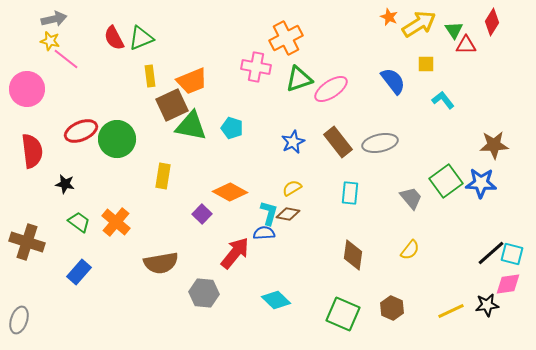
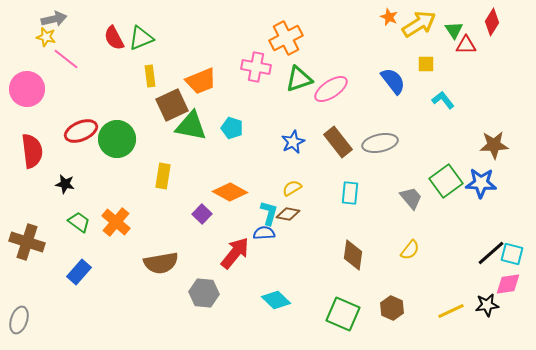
yellow star at (50, 41): moved 4 px left, 4 px up
orange trapezoid at (192, 81): moved 9 px right
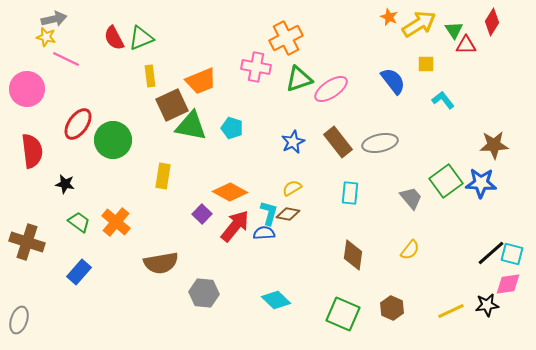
pink line at (66, 59): rotated 12 degrees counterclockwise
red ellipse at (81, 131): moved 3 px left, 7 px up; rotated 32 degrees counterclockwise
green circle at (117, 139): moved 4 px left, 1 px down
red arrow at (235, 253): moved 27 px up
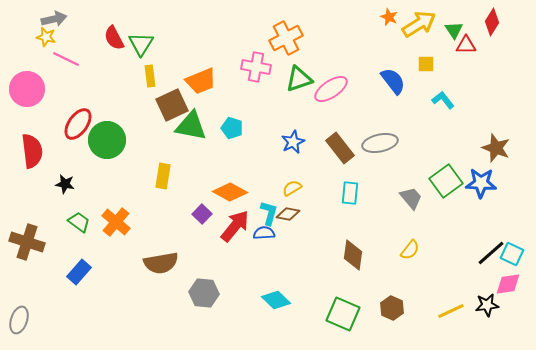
green triangle at (141, 38): moved 6 px down; rotated 36 degrees counterclockwise
green circle at (113, 140): moved 6 px left
brown rectangle at (338, 142): moved 2 px right, 6 px down
brown star at (494, 145): moved 2 px right, 3 px down; rotated 24 degrees clockwise
cyan square at (512, 254): rotated 10 degrees clockwise
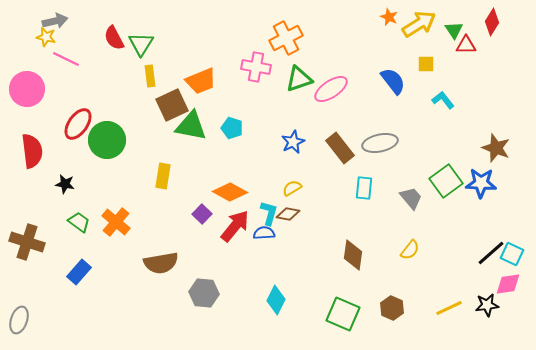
gray arrow at (54, 19): moved 1 px right, 2 px down
cyan rectangle at (350, 193): moved 14 px right, 5 px up
cyan diamond at (276, 300): rotated 72 degrees clockwise
yellow line at (451, 311): moved 2 px left, 3 px up
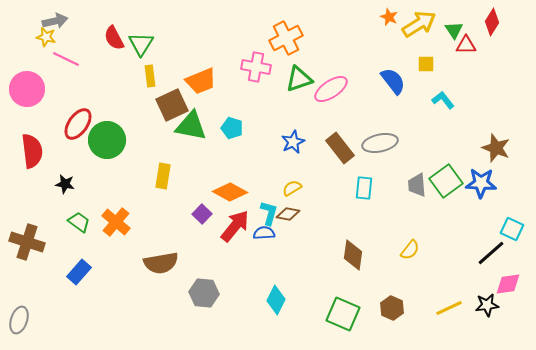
gray trapezoid at (411, 198): moved 6 px right, 13 px up; rotated 145 degrees counterclockwise
cyan square at (512, 254): moved 25 px up
